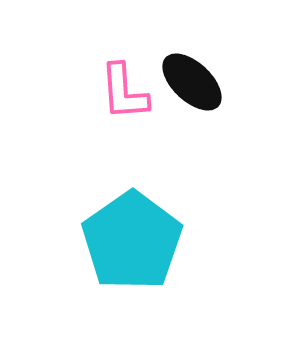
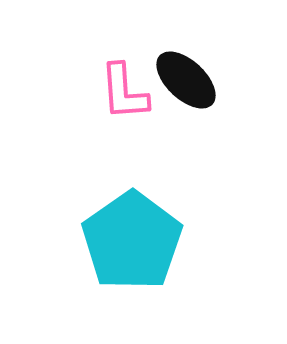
black ellipse: moved 6 px left, 2 px up
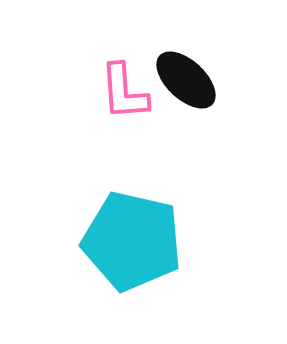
cyan pentagon: rotated 24 degrees counterclockwise
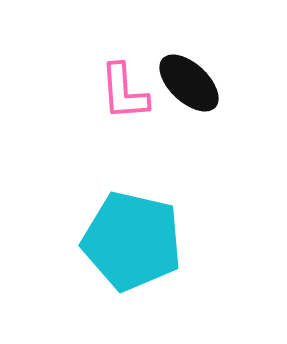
black ellipse: moved 3 px right, 3 px down
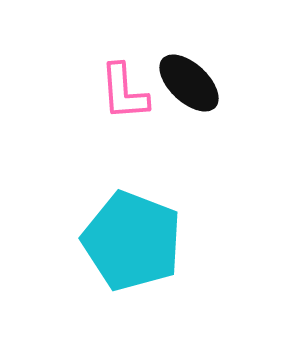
cyan pentagon: rotated 8 degrees clockwise
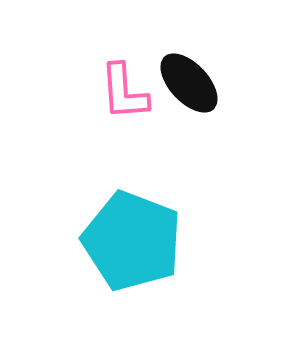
black ellipse: rotated 4 degrees clockwise
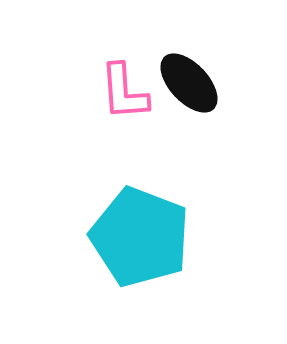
cyan pentagon: moved 8 px right, 4 px up
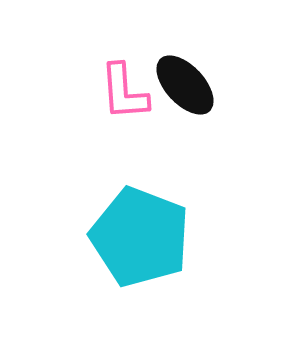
black ellipse: moved 4 px left, 2 px down
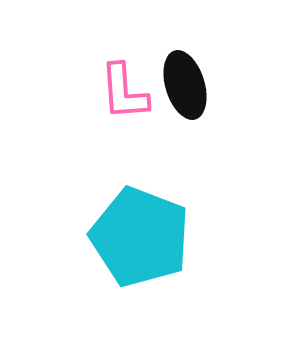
black ellipse: rotated 26 degrees clockwise
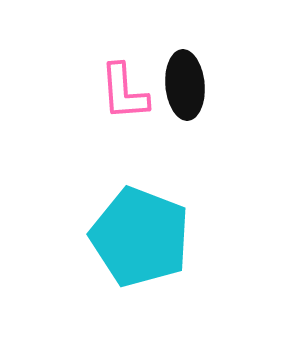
black ellipse: rotated 12 degrees clockwise
